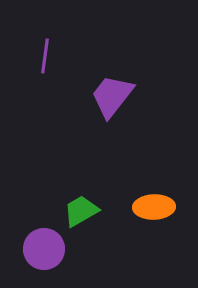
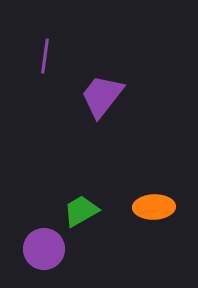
purple trapezoid: moved 10 px left
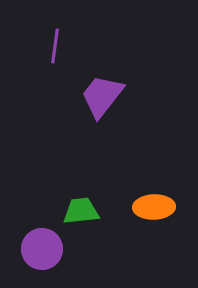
purple line: moved 10 px right, 10 px up
green trapezoid: rotated 24 degrees clockwise
purple circle: moved 2 px left
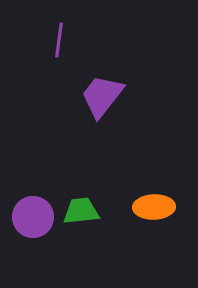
purple line: moved 4 px right, 6 px up
purple circle: moved 9 px left, 32 px up
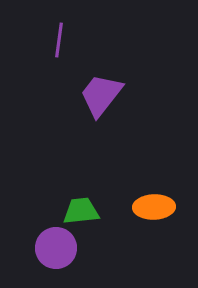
purple trapezoid: moved 1 px left, 1 px up
purple circle: moved 23 px right, 31 px down
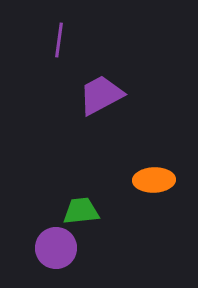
purple trapezoid: rotated 24 degrees clockwise
orange ellipse: moved 27 px up
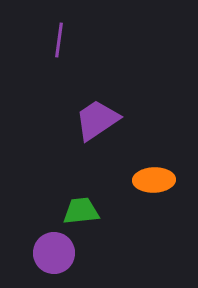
purple trapezoid: moved 4 px left, 25 px down; rotated 6 degrees counterclockwise
purple circle: moved 2 px left, 5 px down
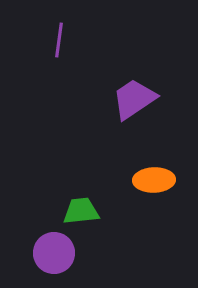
purple trapezoid: moved 37 px right, 21 px up
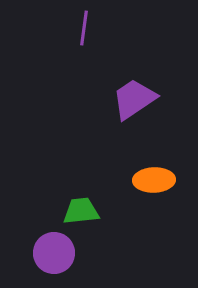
purple line: moved 25 px right, 12 px up
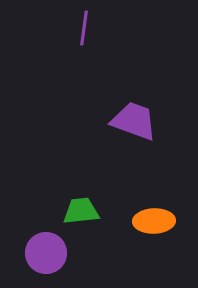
purple trapezoid: moved 22 px down; rotated 54 degrees clockwise
orange ellipse: moved 41 px down
purple circle: moved 8 px left
